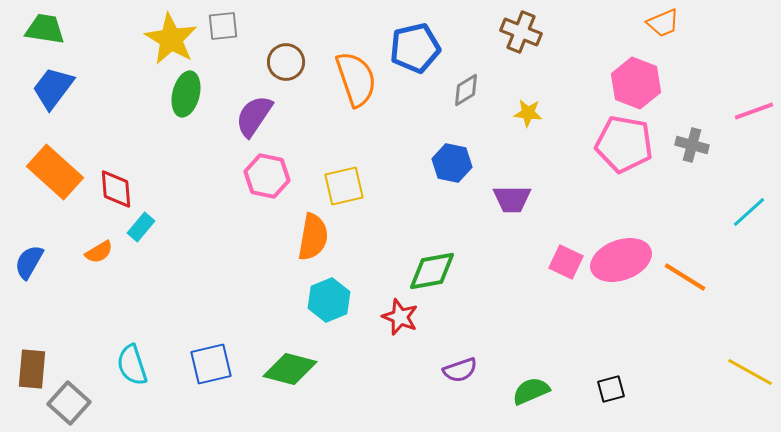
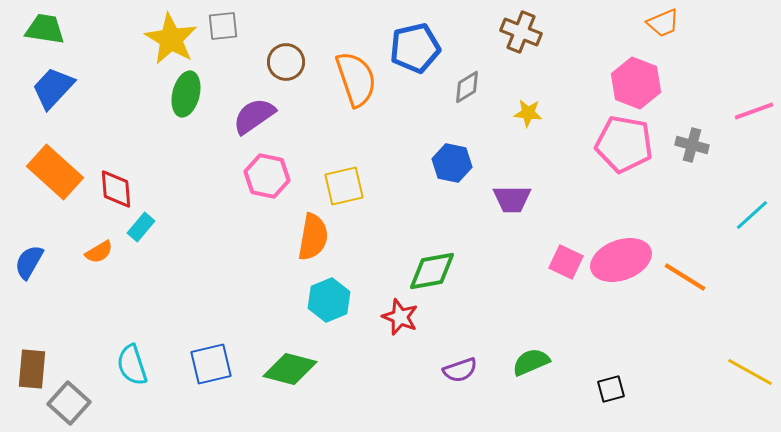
blue trapezoid at (53, 88): rotated 6 degrees clockwise
gray diamond at (466, 90): moved 1 px right, 3 px up
purple semicircle at (254, 116): rotated 21 degrees clockwise
cyan line at (749, 212): moved 3 px right, 3 px down
green semicircle at (531, 391): moved 29 px up
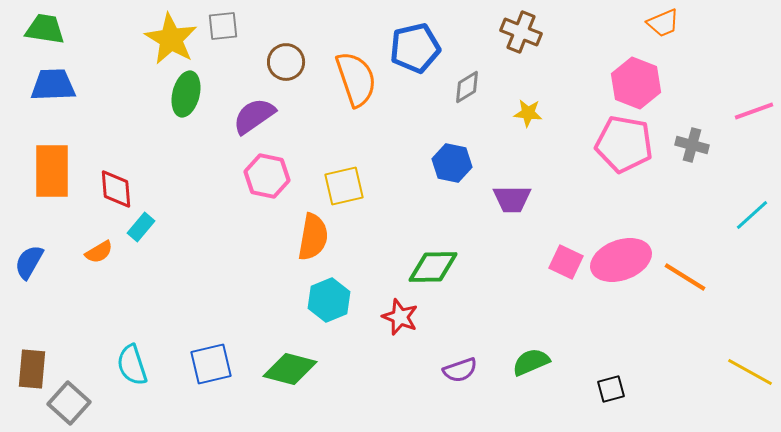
blue trapezoid at (53, 88): moved 3 px up; rotated 45 degrees clockwise
orange rectangle at (55, 172): moved 3 px left, 1 px up; rotated 48 degrees clockwise
green diamond at (432, 271): moved 1 px right, 4 px up; rotated 9 degrees clockwise
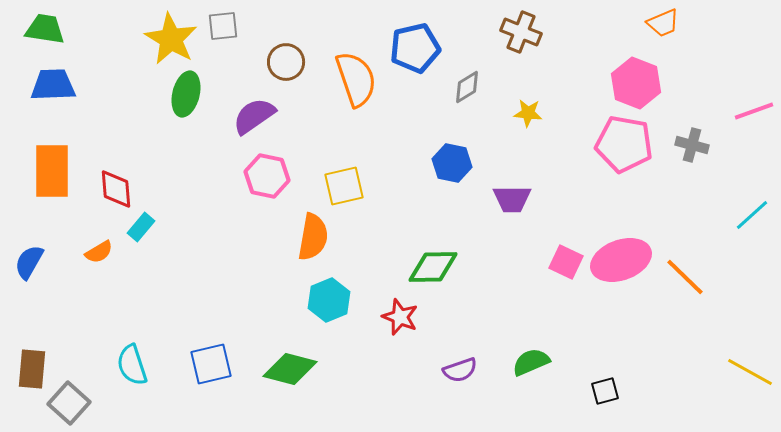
orange line at (685, 277): rotated 12 degrees clockwise
black square at (611, 389): moved 6 px left, 2 px down
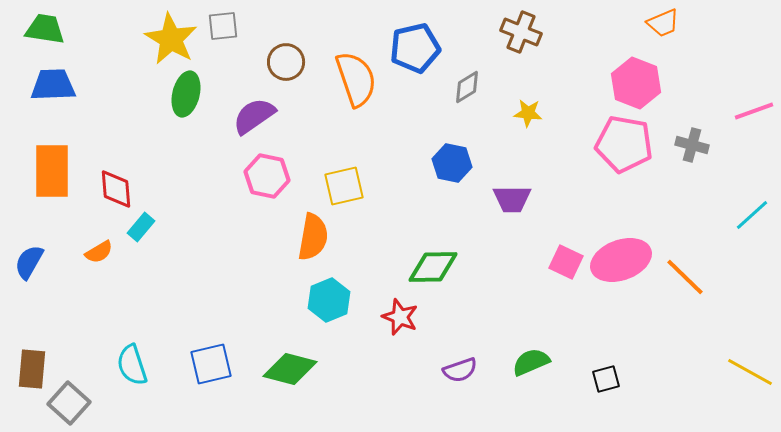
black square at (605, 391): moved 1 px right, 12 px up
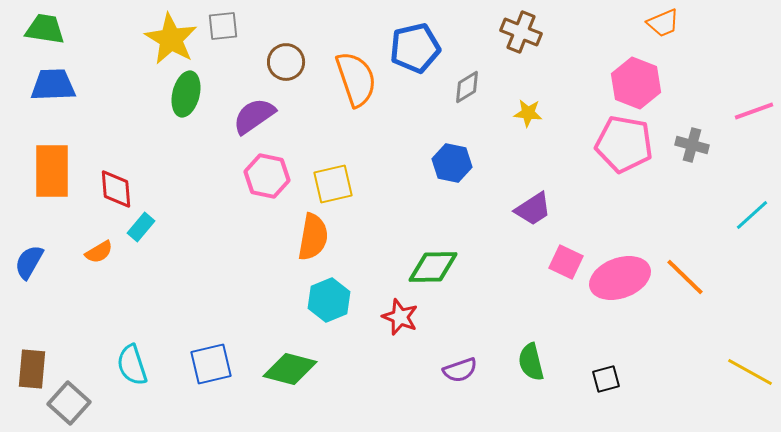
yellow square at (344, 186): moved 11 px left, 2 px up
purple trapezoid at (512, 199): moved 21 px right, 10 px down; rotated 33 degrees counterclockwise
pink ellipse at (621, 260): moved 1 px left, 18 px down
green semicircle at (531, 362): rotated 81 degrees counterclockwise
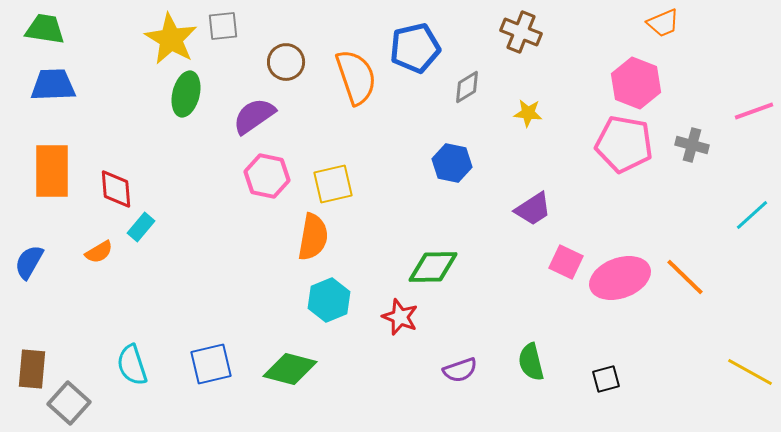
orange semicircle at (356, 79): moved 2 px up
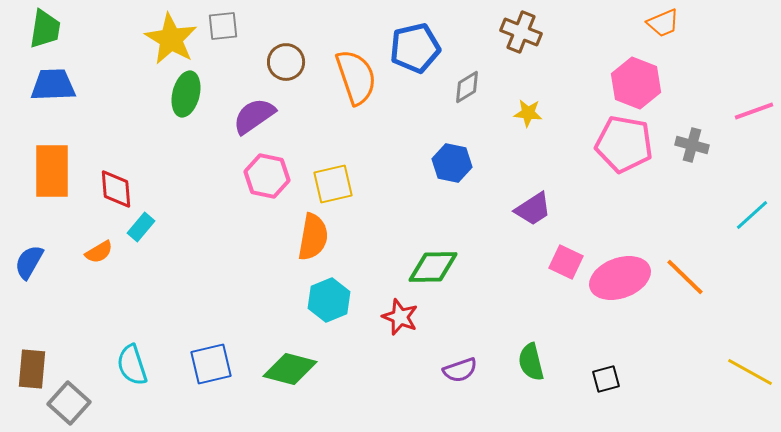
green trapezoid at (45, 29): rotated 90 degrees clockwise
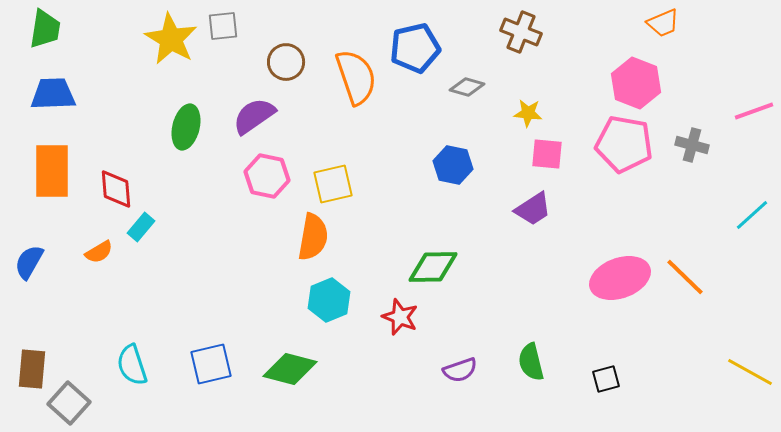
blue trapezoid at (53, 85): moved 9 px down
gray diamond at (467, 87): rotated 48 degrees clockwise
green ellipse at (186, 94): moved 33 px down
blue hexagon at (452, 163): moved 1 px right, 2 px down
pink square at (566, 262): moved 19 px left, 108 px up; rotated 20 degrees counterclockwise
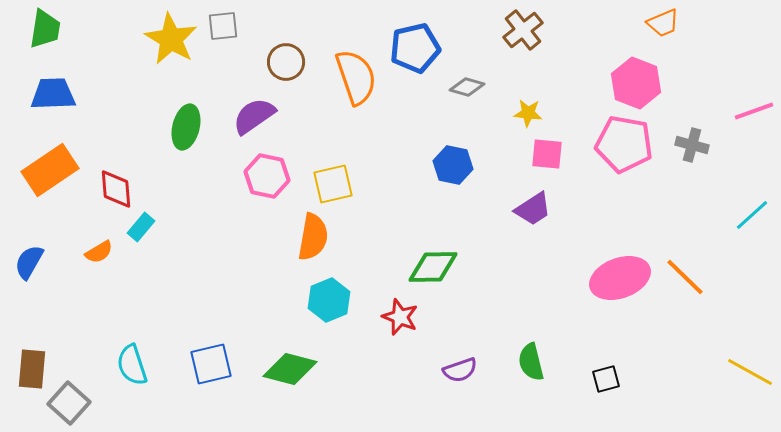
brown cross at (521, 32): moved 2 px right, 2 px up; rotated 30 degrees clockwise
orange rectangle at (52, 171): moved 2 px left, 1 px up; rotated 56 degrees clockwise
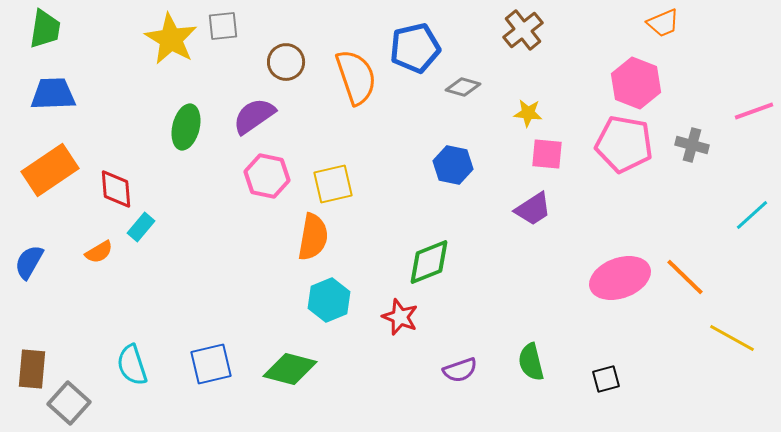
gray diamond at (467, 87): moved 4 px left
green diamond at (433, 267): moved 4 px left, 5 px up; rotated 21 degrees counterclockwise
yellow line at (750, 372): moved 18 px left, 34 px up
